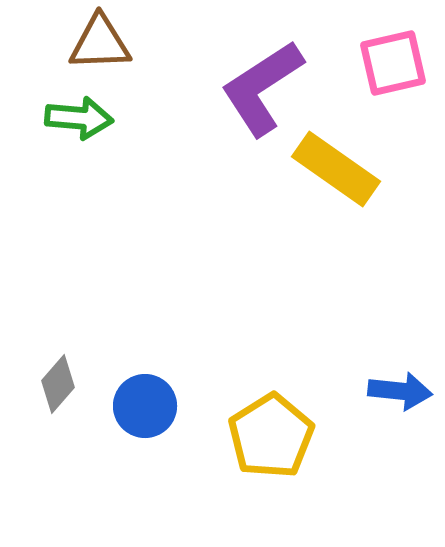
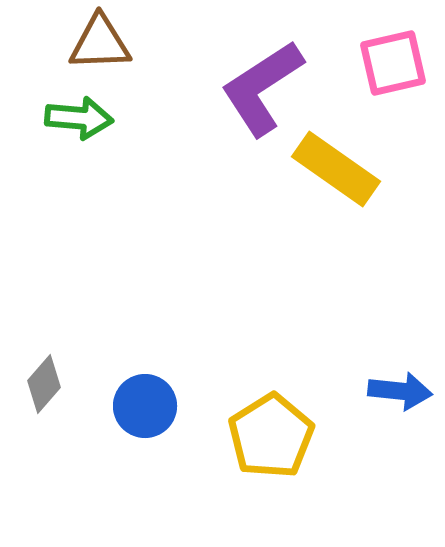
gray diamond: moved 14 px left
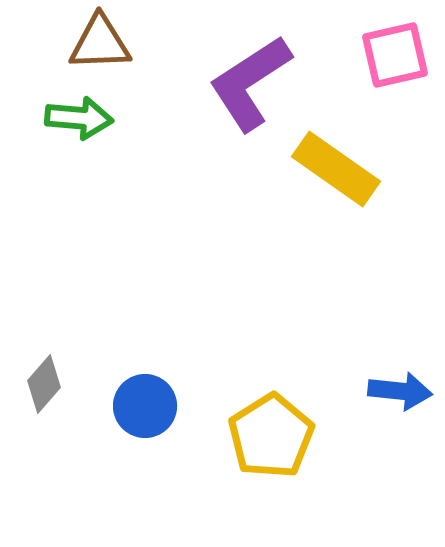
pink square: moved 2 px right, 8 px up
purple L-shape: moved 12 px left, 5 px up
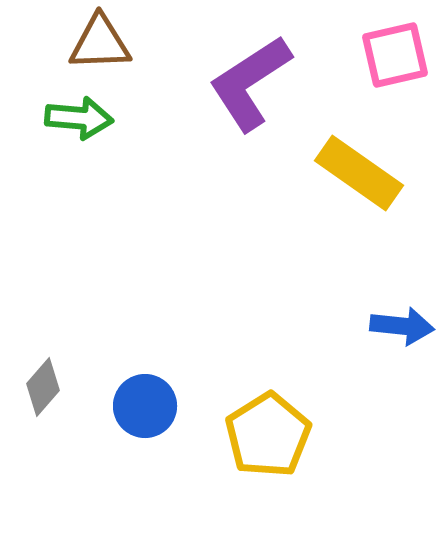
yellow rectangle: moved 23 px right, 4 px down
gray diamond: moved 1 px left, 3 px down
blue arrow: moved 2 px right, 65 px up
yellow pentagon: moved 3 px left, 1 px up
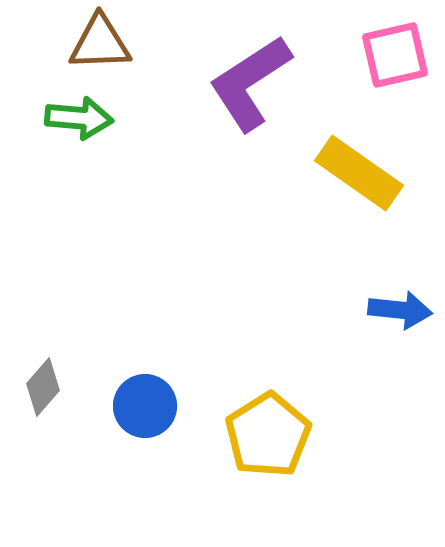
blue arrow: moved 2 px left, 16 px up
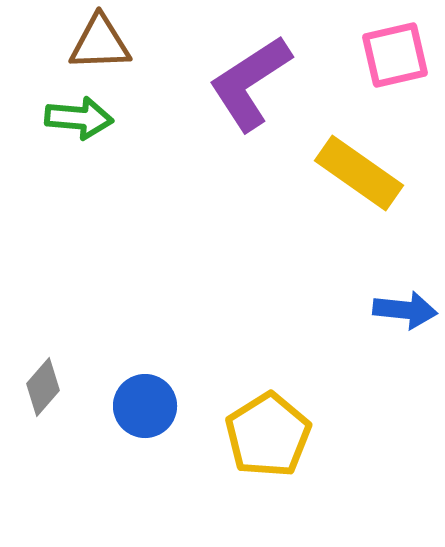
blue arrow: moved 5 px right
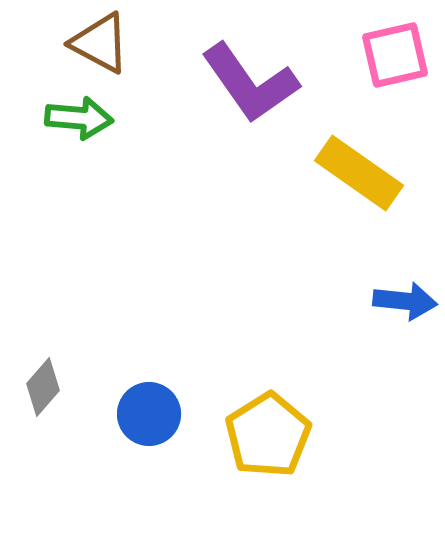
brown triangle: rotated 30 degrees clockwise
purple L-shape: rotated 92 degrees counterclockwise
blue arrow: moved 9 px up
blue circle: moved 4 px right, 8 px down
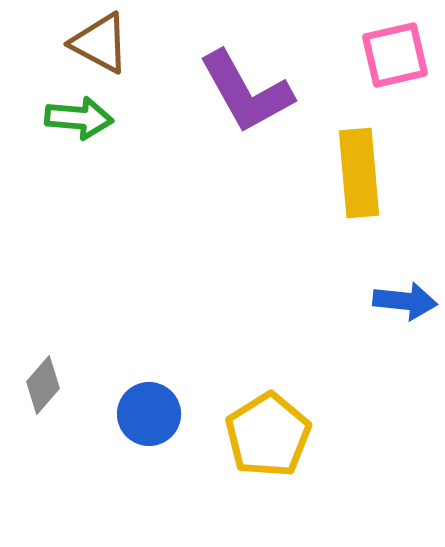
purple L-shape: moved 4 px left, 9 px down; rotated 6 degrees clockwise
yellow rectangle: rotated 50 degrees clockwise
gray diamond: moved 2 px up
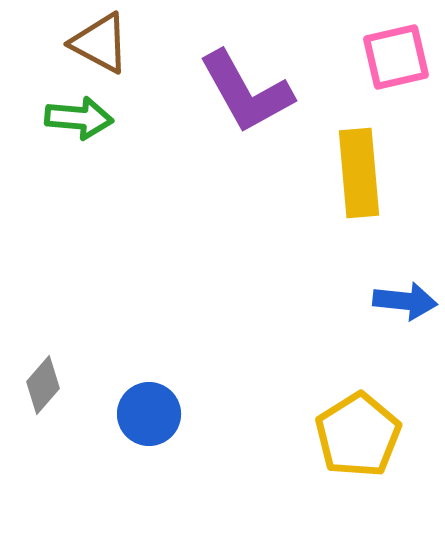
pink square: moved 1 px right, 2 px down
yellow pentagon: moved 90 px right
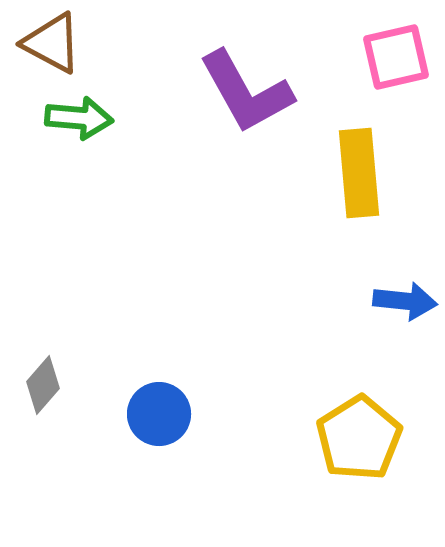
brown triangle: moved 48 px left
blue circle: moved 10 px right
yellow pentagon: moved 1 px right, 3 px down
